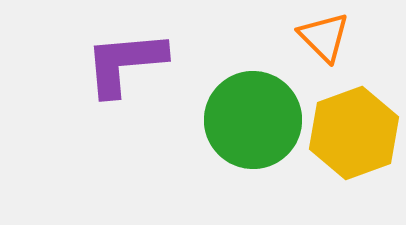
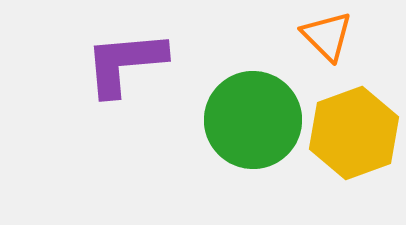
orange triangle: moved 3 px right, 1 px up
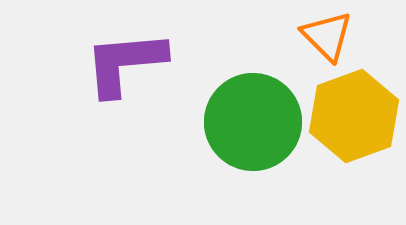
green circle: moved 2 px down
yellow hexagon: moved 17 px up
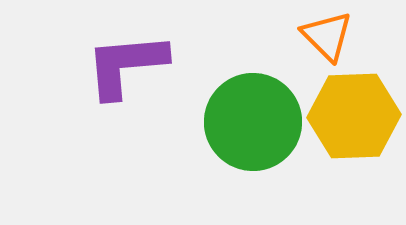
purple L-shape: moved 1 px right, 2 px down
yellow hexagon: rotated 18 degrees clockwise
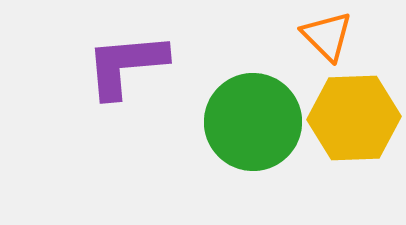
yellow hexagon: moved 2 px down
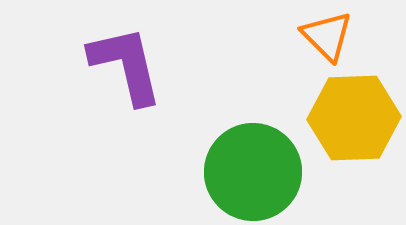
purple L-shape: rotated 82 degrees clockwise
green circle: moved 50 px down
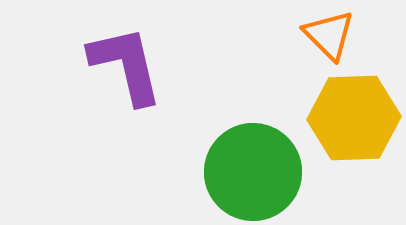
orange triangle: moved 2 px right, 1 px up
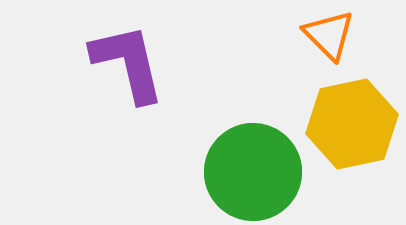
purple L-shape: moved 2 px right, 2 px up
yellow hexagon: moved 2 px left, 6 px down; rotated 10 degrees counterclockwise
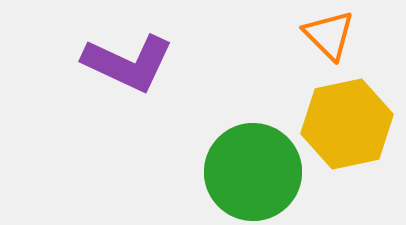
purple L-shape: rotated 128 degrees clockwise
yellow hexagon: moved 5 px left
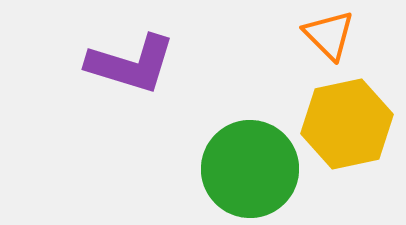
purple L-shape: moved 3 px right, 1 px down; rotated 8 degrees counterclockwise
green circle: moved 3 px left, 3 px up
